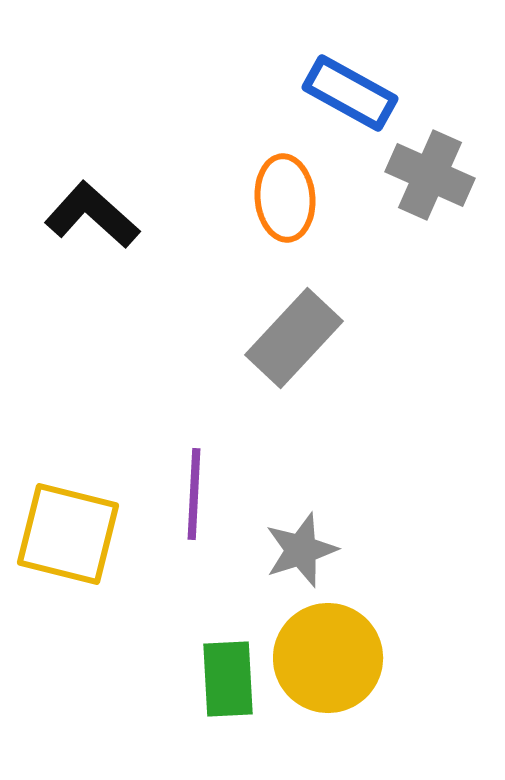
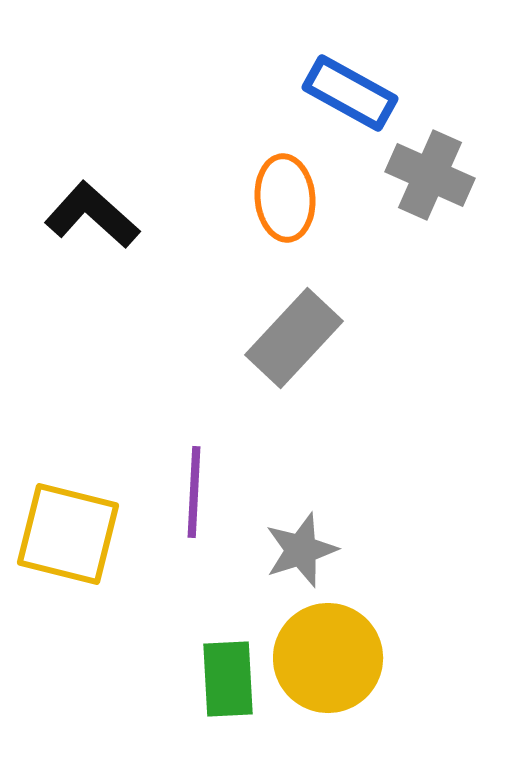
purple line: moved 2 px up
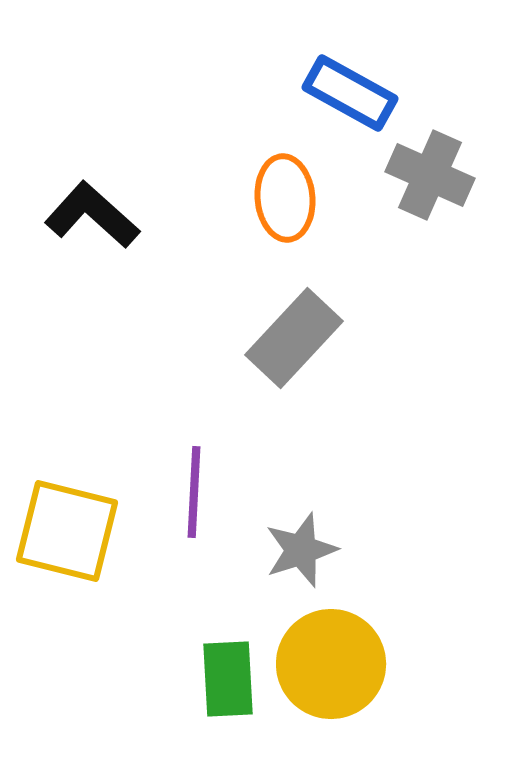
yellow square: moved 1 px left, 3 px up
yellow circle: moved 3 px right, 6 px down
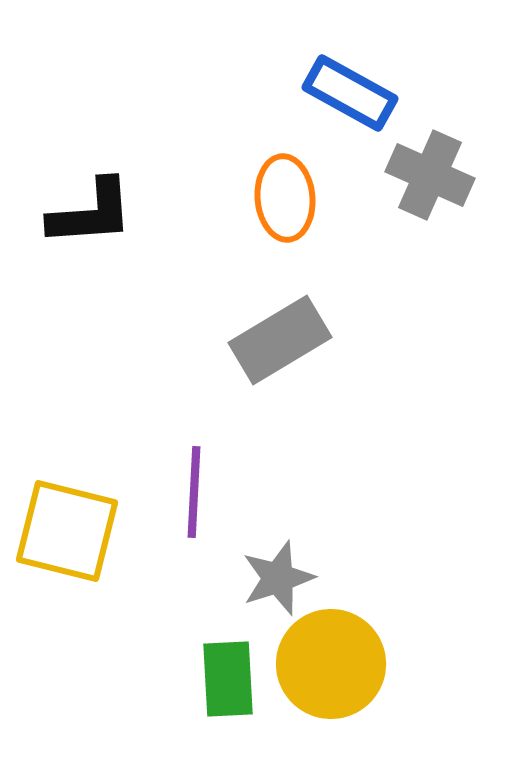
black L-shape: moved 1 px left, 2 px up; rotated 134 degrees clockwise
gray rectangle: moved 14 px left, 2 px down; rotated 16 degrees clockwise
gray star: moved 23 px left, 28 px down
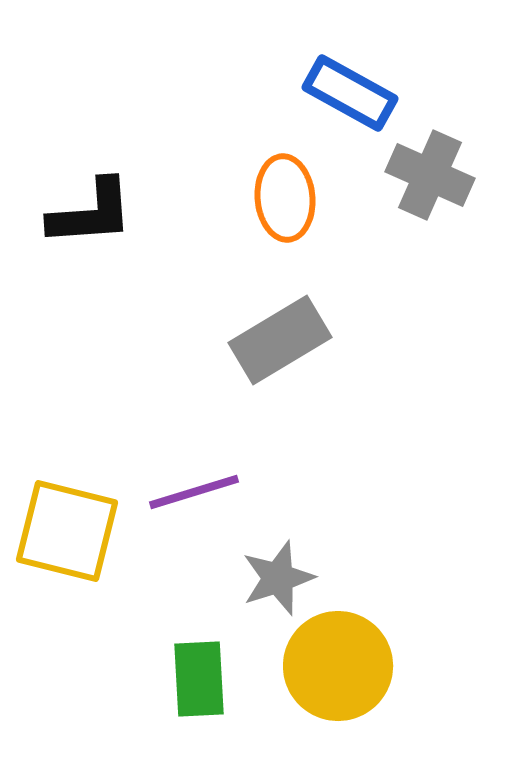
purple line: rotated 70 degrees clockwise
yellow circle: moved 7 px right, 2 px down
green rectangle: moved 29 px left
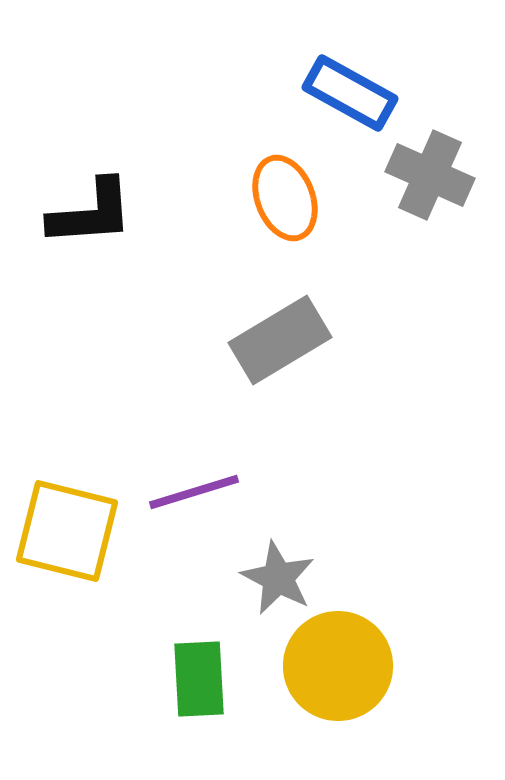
orange ellipse: rotated 16 degrees counterclockwise
gray star: rotated 26 degrees counterclockwise
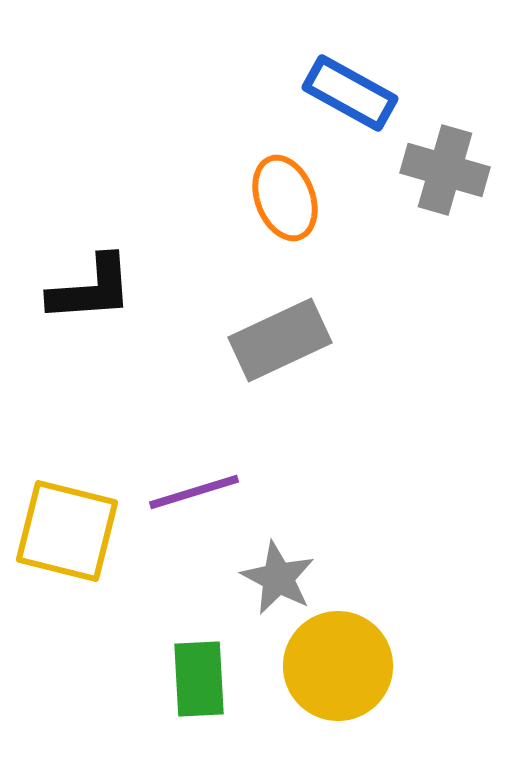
gray cross: moved 15 px right, 5 px up; rotated 8 degrees counterclockwise
black L-shape: moved 76 px down
gray rectangle: rotated 6 degrees clockwise
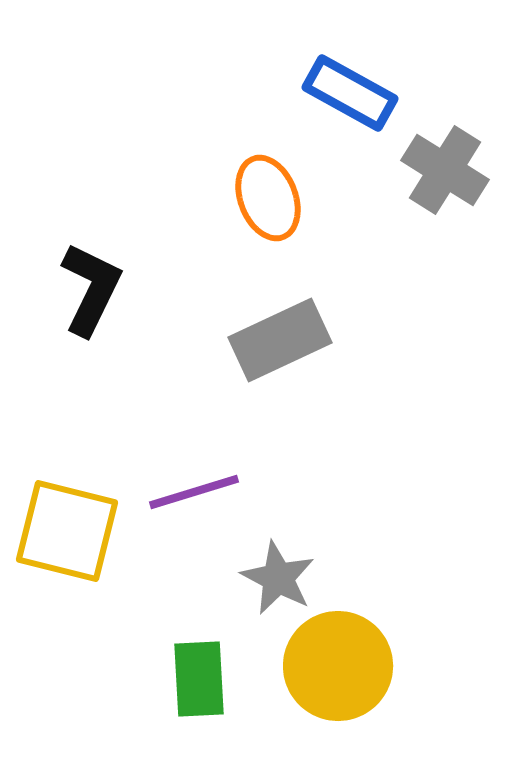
gray cross: rotated 16 degrees clockwise
orange ellipse: moved 17 px left
black L-shape: rotated 60 degrees counterclockwise
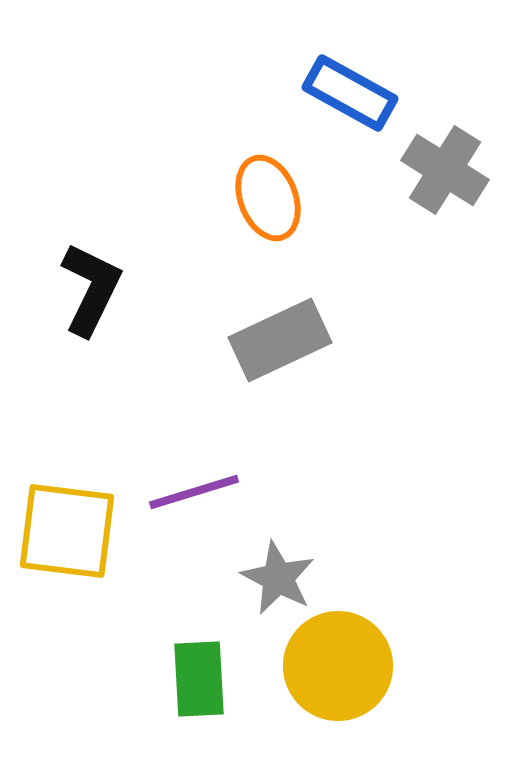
yellow square: rotated 7 degrees counterclockwise
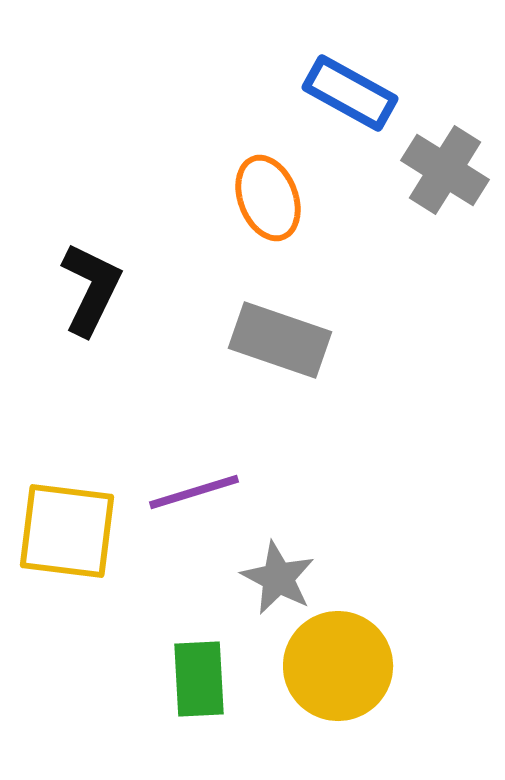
gray rectangle: rotated 44 degrees clockwise
